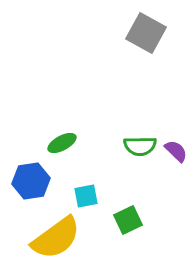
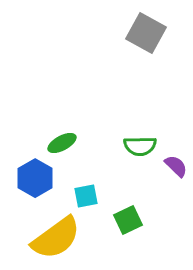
purple semicircle: moved 15 px down
blue hexagon: moved 4 px right, 3 px up; rotated 21 degrees counterclockwise
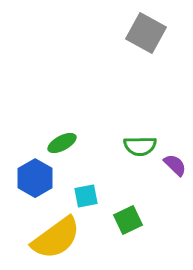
purple semicircle: moved 1 px left, 1 px up
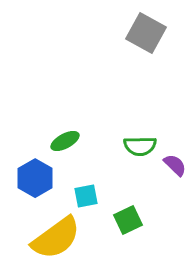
green ellipse: moved 3 px right, 2 px up
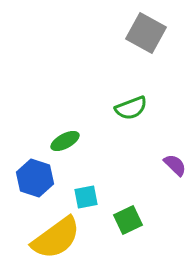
green semicircle: moved 9 px left, 38 px up; rotated 20 degrees counterclockwise
blue hexagon: rotated 12 degrees counterclockwise
cyan square: moved 1 px down
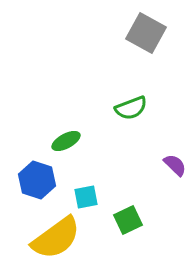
green ellipse: moved 1 px right
blue hexagon: moved 2 px right, 2 px down
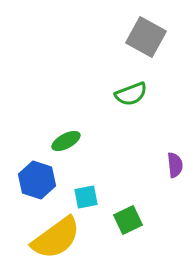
gray square: moved 4 px down
green semicircle: moved 14 px up
purple semicircle: rotated 40 degrees clockwise
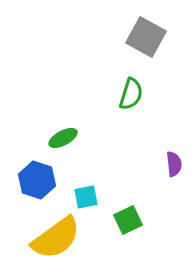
green semicircle: rotated 52 degrees counterclockwise
green ellipse: moved 3 px left, 3 px up
purple semicircle: moved 1 px left, 1 px up
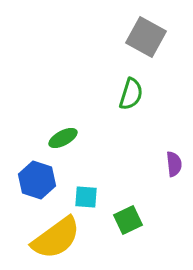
cyan square: rotated 15 degrees clockwise
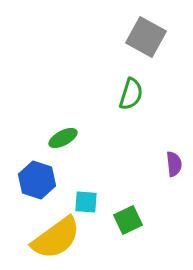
cyan square: moved 5 px down
